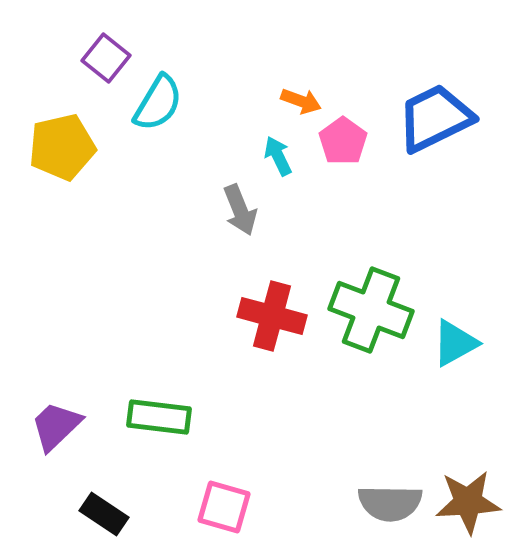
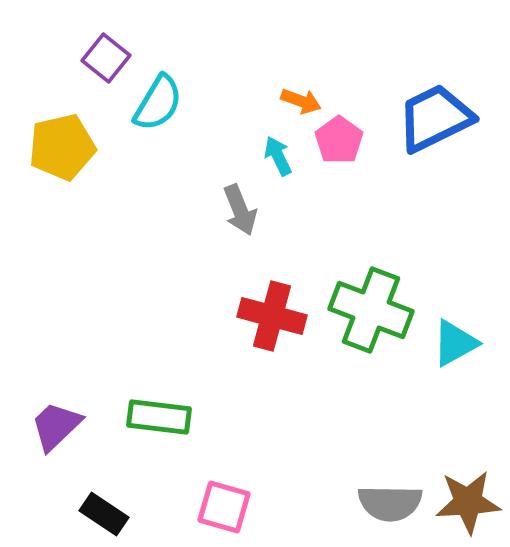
pink pentagon: moved 4 px left, 1 px up
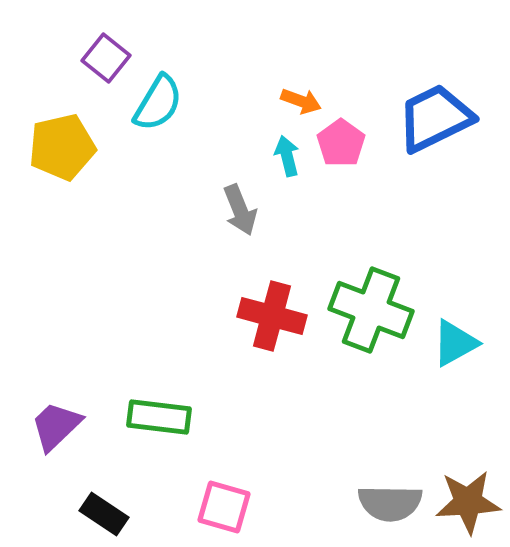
pink pentagon: moved 2 px right, 3 px down
cyan arrow: moved 9 px right; rotated 12 degrees clockwise
